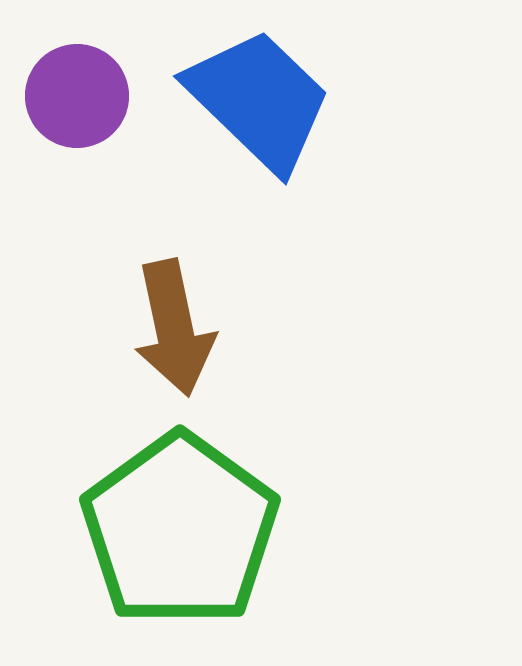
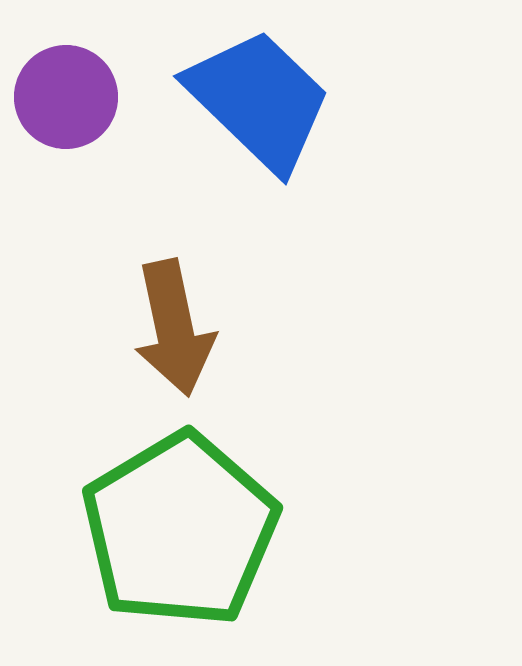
purple circle: moved 11 px left, 1 px down
green pentagon: rotated 5 degrees clockwise
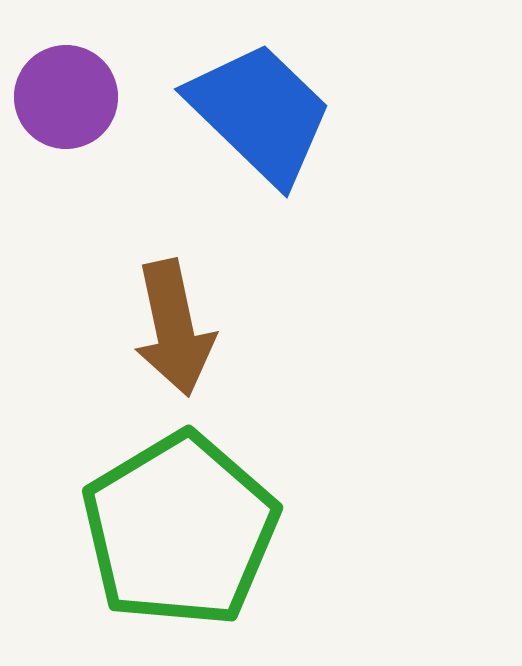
blue trapezoid: moved 1 px right, 13 px down
